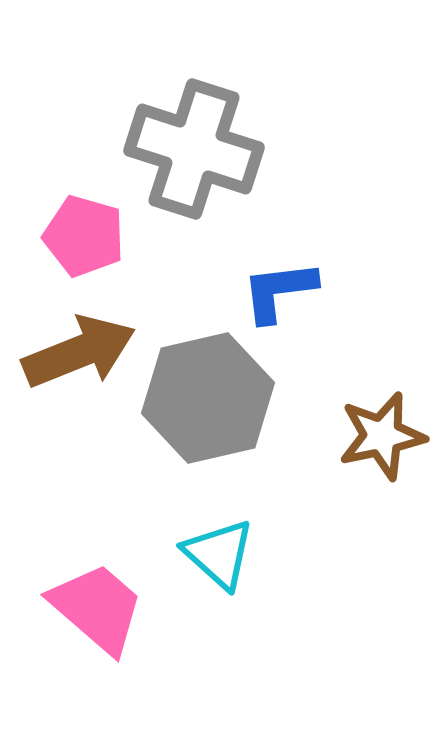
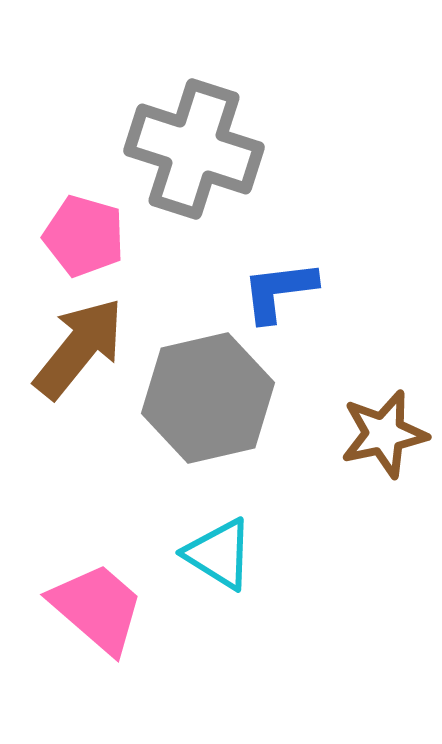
brown arrow: moved 4 px up; rotated 29 degrees counterclockwise
brown star: moved 2 px right, 2 px up
cyan triangle: rotated 10 degrees counterclockwise
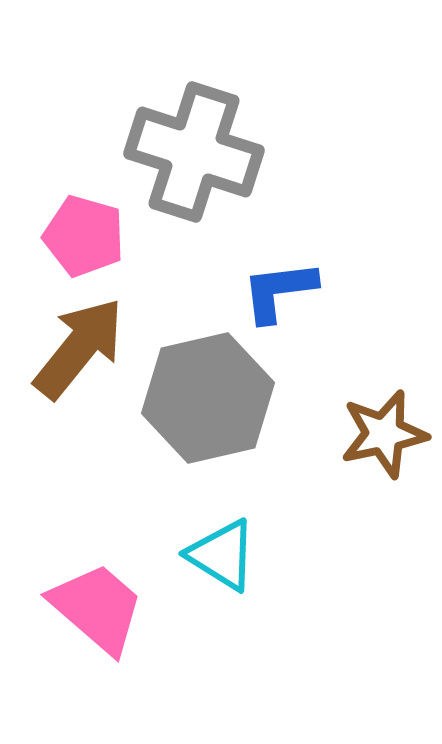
gray cross: moved 3 px down
cyan triangle: moved 3 px right, 1 px down
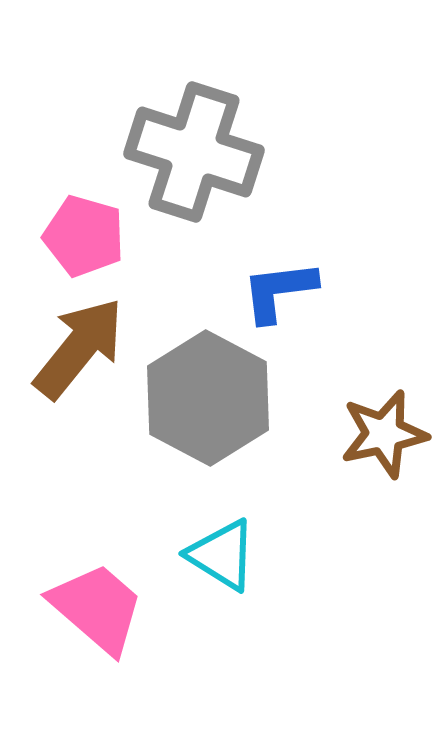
gray hexagon: rotated 19 degrees counterclockwise
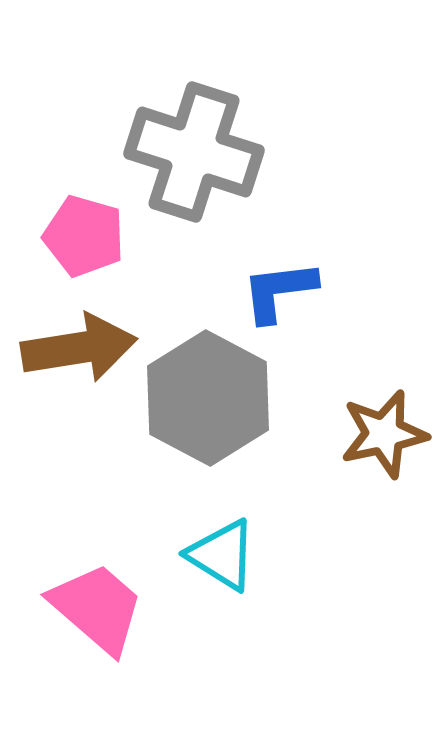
brown arrow: rotated 42 degrees clockwise
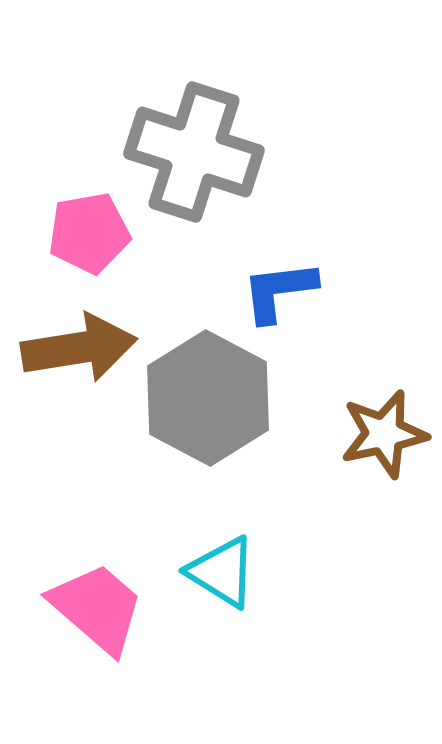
pink pentagon: moved 5 px right, 3 px up; rotated 26 degrees counterclockwise
cyan triangle: moved 17 px down
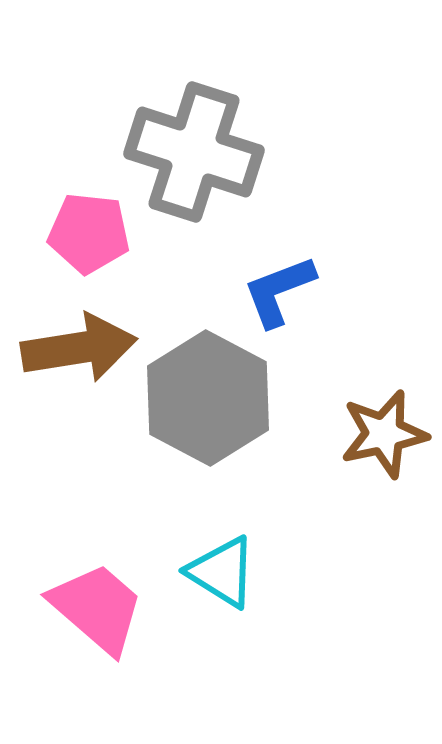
pink pentagon: rotated 16 degrees clockwise
blue L-shape: rotated 14 degrees counterclockwise
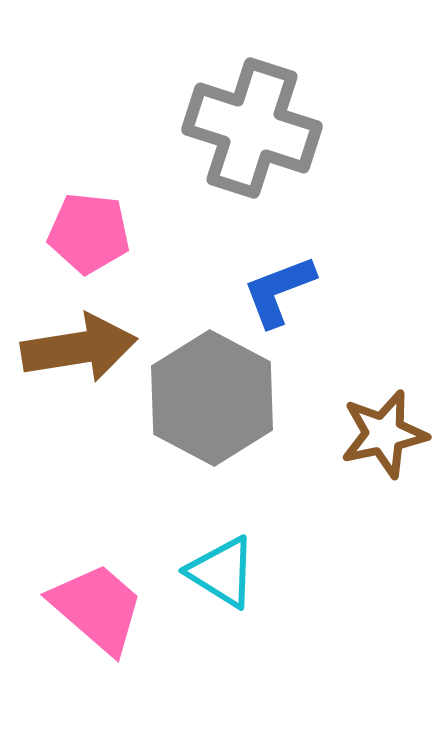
gray cross: moved 58 px right, 24 px up
gray hexagon: moved 4 px right
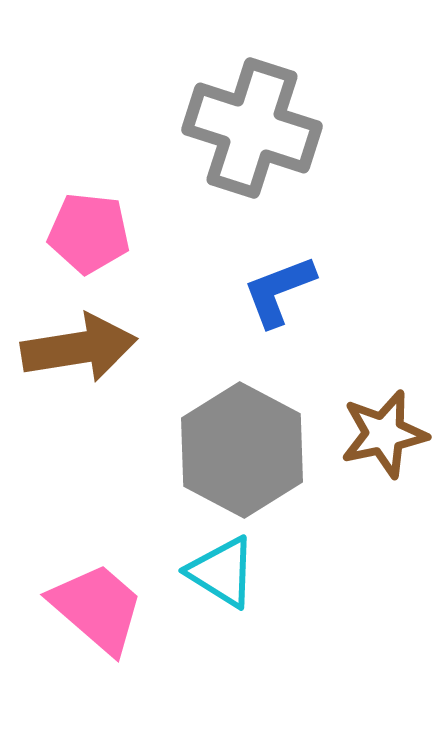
gray hexagon: moved 30 px right, 52 px down
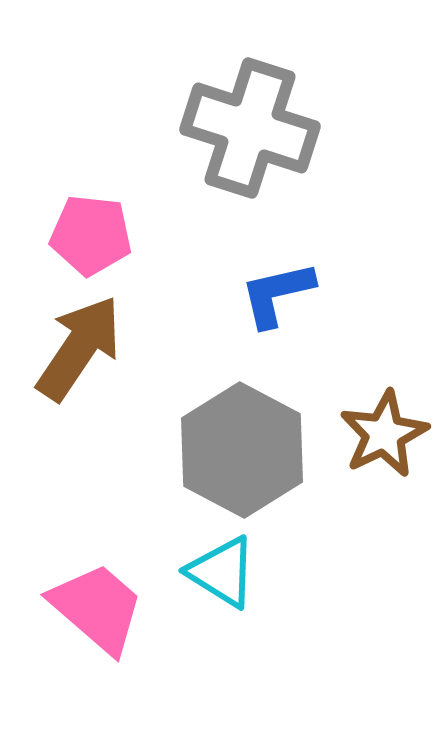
gray cross: moved 2 px left
pink pentagon: moved 2 px right, 2 px down
blue L-shape: moved 2 px left, 3 px down; rotated 8 degrees clockwise
brown arrow: rotated 47 degrees counterclockwise
brown star: rotated 14 degrees counterclockwise
